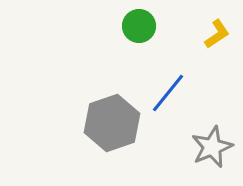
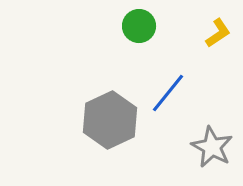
yellow L-shape: moved 1 px right, 1 px up
gray hexagon: moved 2 px left, 3 px up; rotated 6 degrees counterclockwise
gray star: rotated 21 degrees counterclockwise
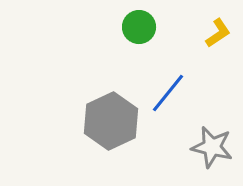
green circle: moved 1 px down
gray hexagon: moved 1 px right, 1 px down
gray star: rotated 15 degrees counterclockwise
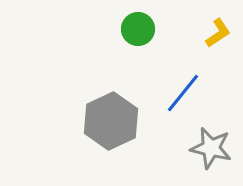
green circle: moved 1 px left, 2 px down
blue line: moved 15 px right
gray star: moved 1 px left, 1 px down
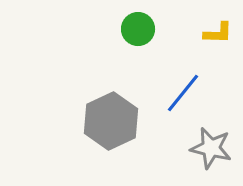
yellow L-shape: rotated 36 degrees clockwise
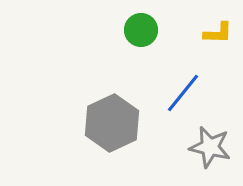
green circle: moved 3 px right, 1 px down
gray hexagon: moved 1 px right, 2 px down
gray star: moved 1 px left, 1 px up
